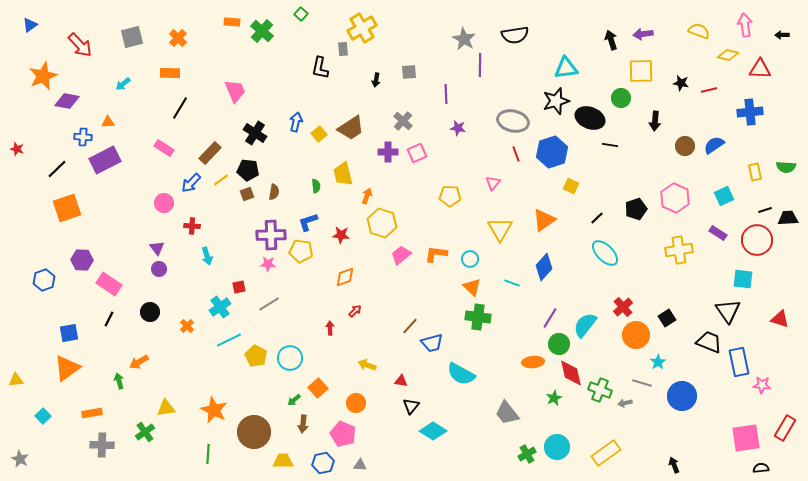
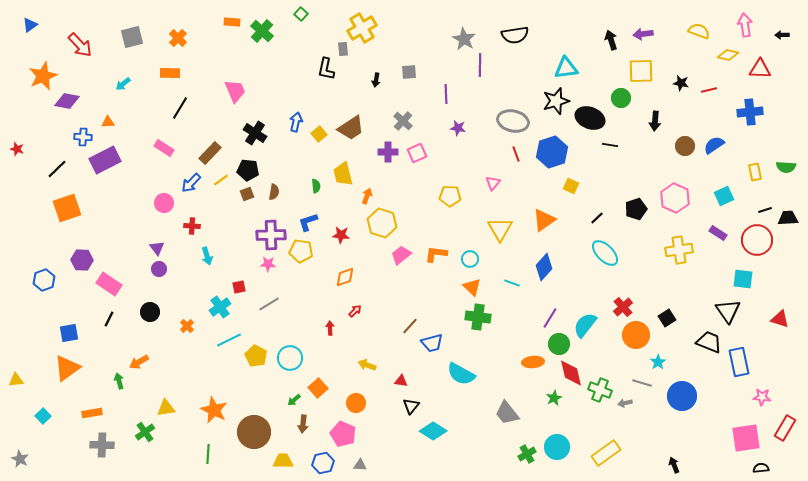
black L-shape at (320, 68): moved 6 px right, 1 px down
pink star at (762, 385): moved 12 px down
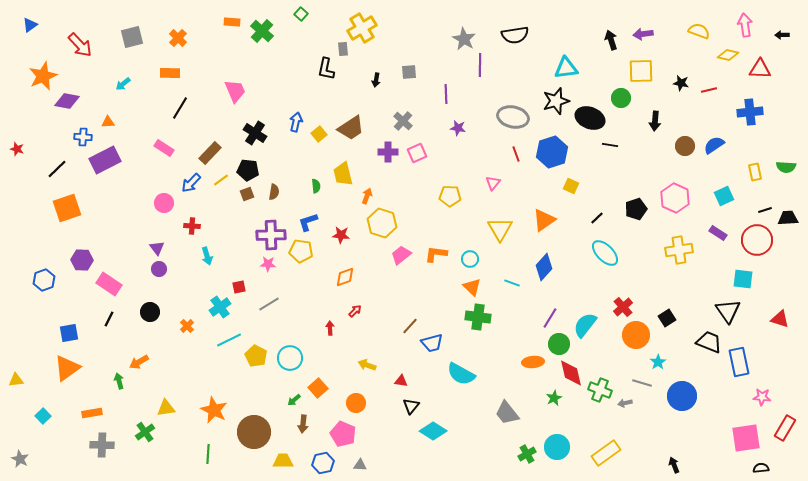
gray ellipse at (513, 121): moved 4 px up
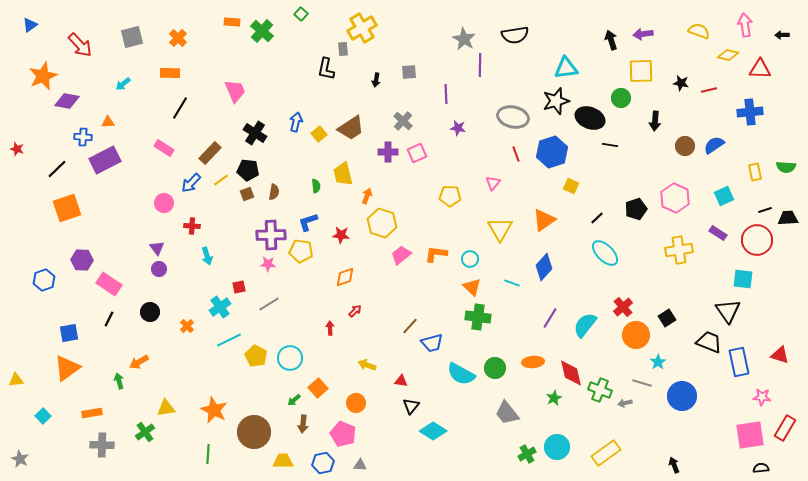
red triangle at (780, 319): moved 36 px down
green circle at (559, 344): moved 64 px left, 24 px down
pink square at (746, 438): moved 4 px right, 3 px up
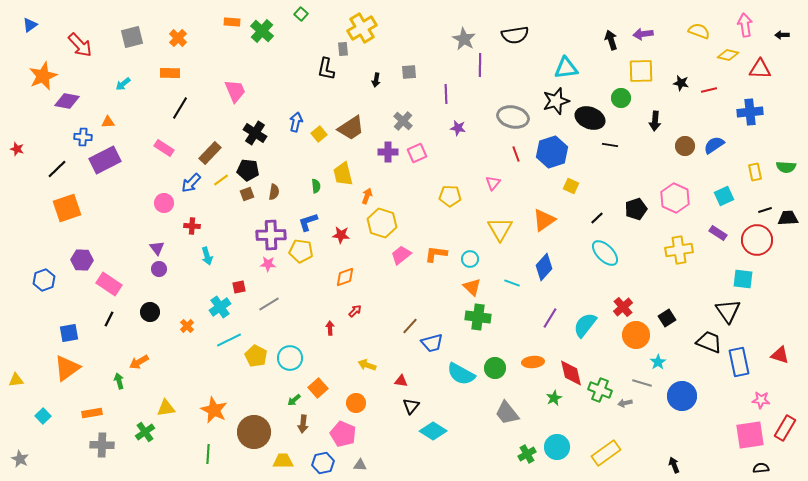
pink star at (762, 397): moved 1 px left, 3 px down
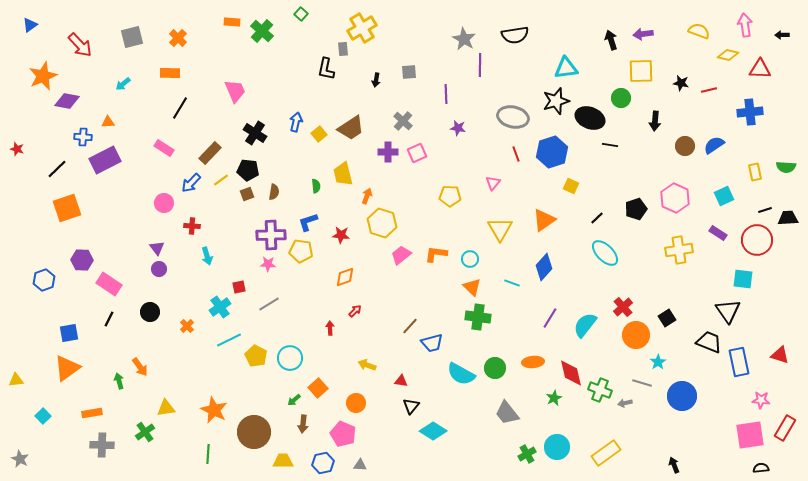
orange arrow at (139, 362): moved 1 px right, 5 px down; rotated 96 degrees counterclockwise
